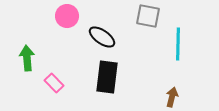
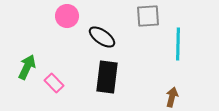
gray square: rotated 15 degrees counterclockwise
green arrow: moved 9 px down; rotated 30 degrees clockwise
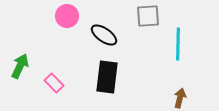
black ellipse: moved 2 px right, 2 px up
green arrow: moved 7 px left, 1 px up
brown arrow: moved 8 px right, 1 px down
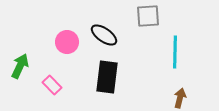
pink circle: moved 26 px down
cyan line: moved 3 px left, 8 px down
pink rectangle: moved 2 px left, 2 px down
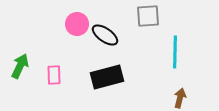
black ellipse: moved 1 px right
pink circle: moved 10 px right, 18 px up
black rectangle: rotated 68 degrees clockwise
pink rectangle: moved 2 px right, 10 px up; rotated 42 degrees clockwise
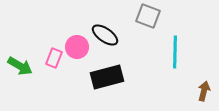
gray square: rotated 25 degrees clockwise
pink circle: moved 23 px down
green arrow: rotated 95 degrees clockwise
pink rectangle: moved 17 px up; rotated 24 degrees clockwise
brown arrow: moved 24 px right, 7 px up
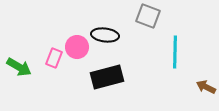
black ellipse: rotated 28 degrees counterclockwise
green arrow: moved 1 px left, 1 px down
brown arrow: moved 2 px right, 4 px up; rotated 78 degrees counterclockwise
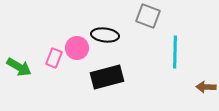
pink circle: moved 1 px down
brown arrow: rotated 24 degrees counterclockwise
